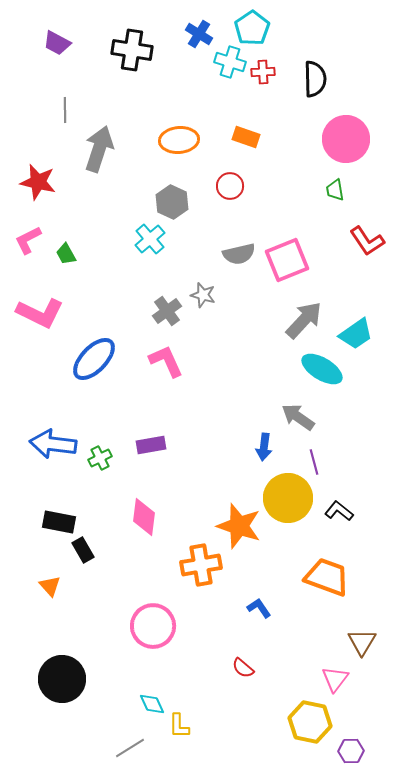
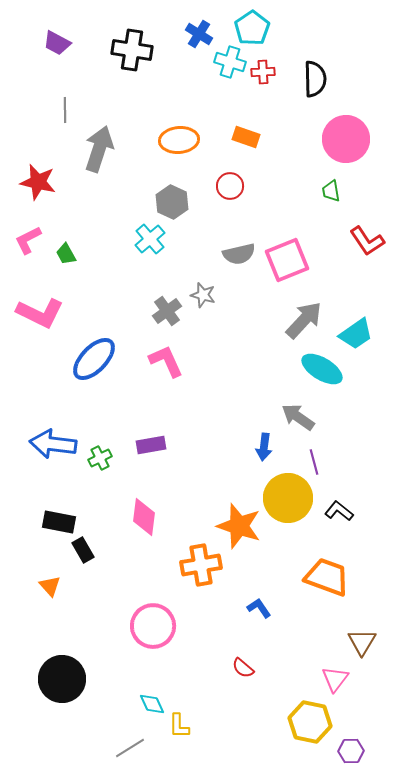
green trapezoid at (335, 190): moved 4 px left, 1 px down
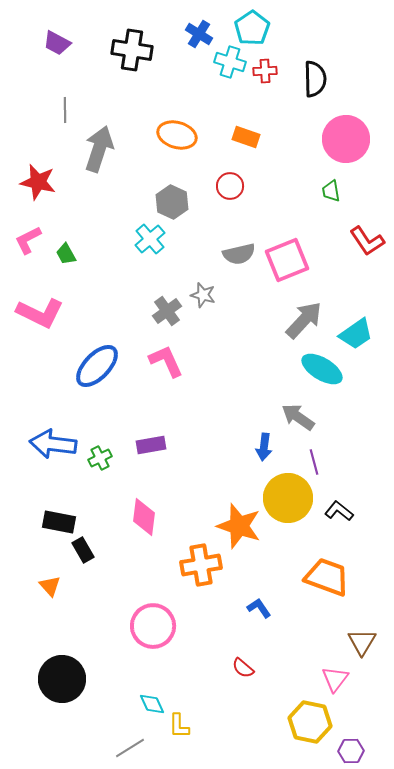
red cross at (263, 72): moved 2 px right, 1 px up
orange ellipse at (179, 140): moved 2 px left, 5 px up; rotated 21 degrees clockwise
blue ellipse at (94, 359): moved 3 px right, 7 px down
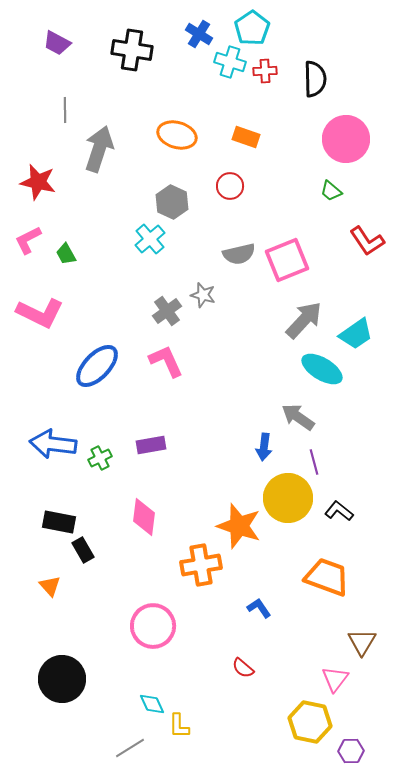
green trapezoid at (331, 191): rotated 40 degrees counterclockwise
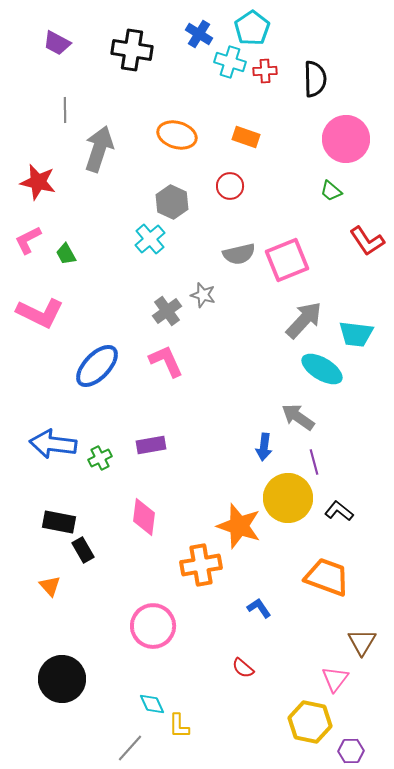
cyan trapezoid at (356, 334): rotated 42 degrees clockwise
gray line at (130, 748): rotated 16 degrees counterclockwise
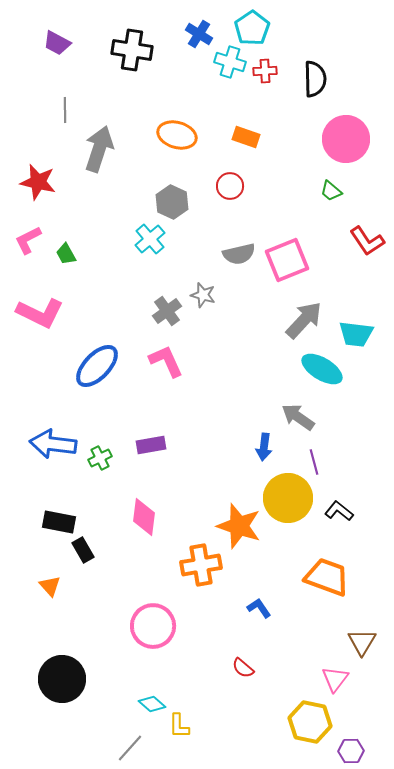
cyan diamond at (152, 704): rotated 24 degrees counterclockwise
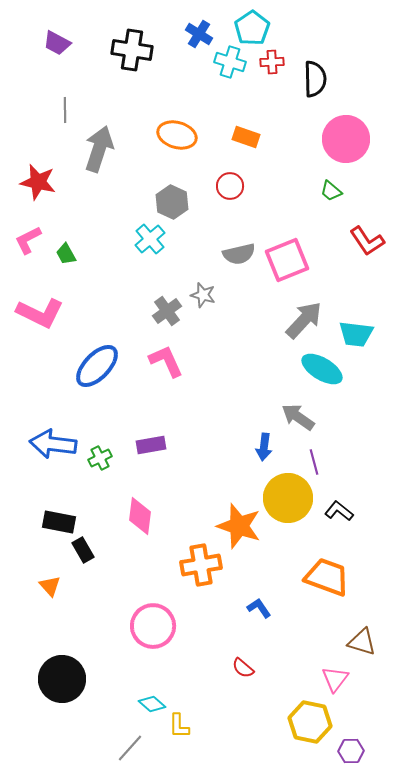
red cross at (265, 71): moved 7 px right, 9 px up
pink diamond at (144, 517): moved 4 px left, 1 px up
brown triangle at (362, 642): rotated 44 degrees counterclockwise
